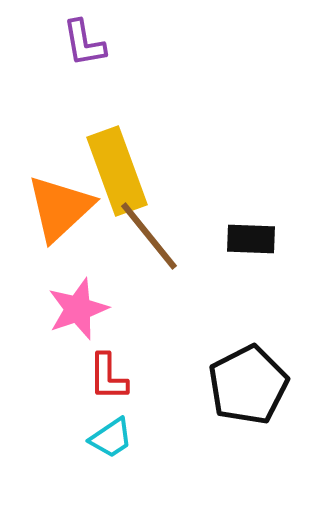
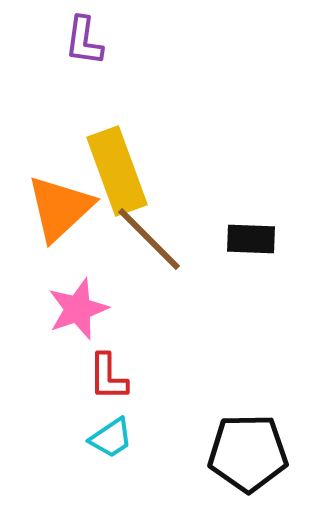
purple L-shape: moved 2 px up; rotated 18 degrees clockwise
brown line: moved 3 px down; rotated 6 degrees counterclockwise
black pentagon: moved 68 px down; rotated 26 degrees clockwise
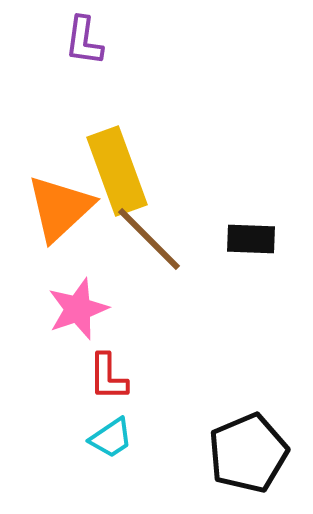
black pentagon: rotated 22 degrees counterclockwise
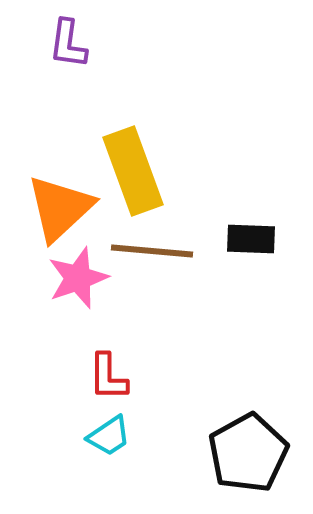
purple L-shape: moved 16 px left, 3 px down
yellow rectangle: moved 16 px right
brown line: moved 3 px right, 12 px down; rotated 40 degrees counterclockwise
pink star: moved 31 px up
cyan trapezoid: moved 2 px left, 2 px up
black pentagon: rotated 6 degrees counterclockwise
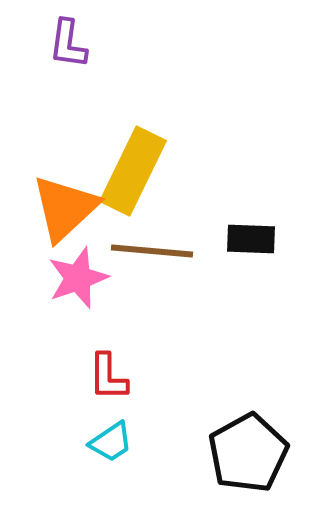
yellow rectangle: rotated 46 degrees clockwise
orange triangle: moved 5 px right
cyan trapezoid: moved 2 px right, 6 px down
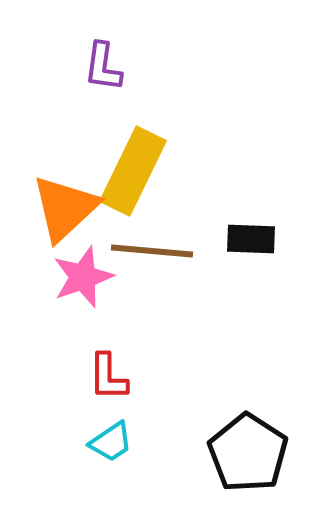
purple L-shape: moved 35 px right, 23 px down
pink star: moved 5 px right, 1 px up
black pentagon: rotated 10 degrees counterclockwise
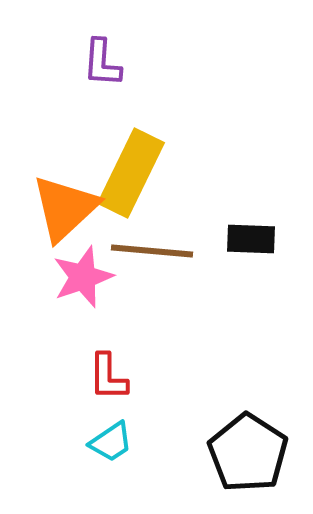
purple L-shape: moved 1 px left, 4 px up; rotated 4 degrees counterclockwise
yellow rectangle: moved 2 px left, 2 px down
